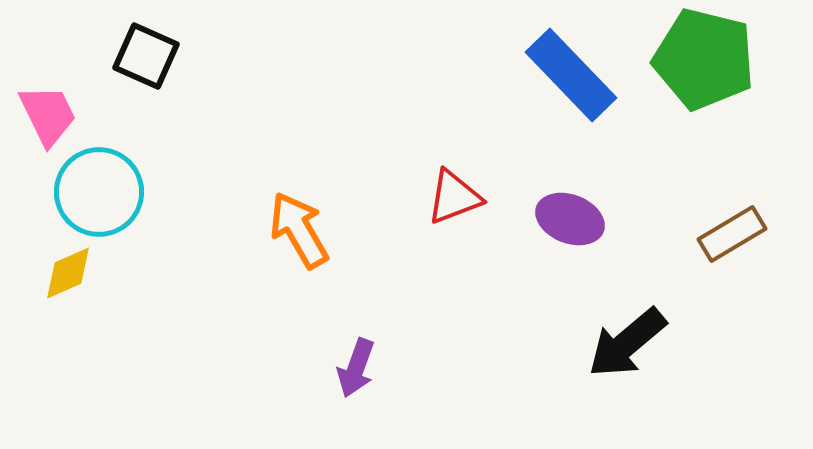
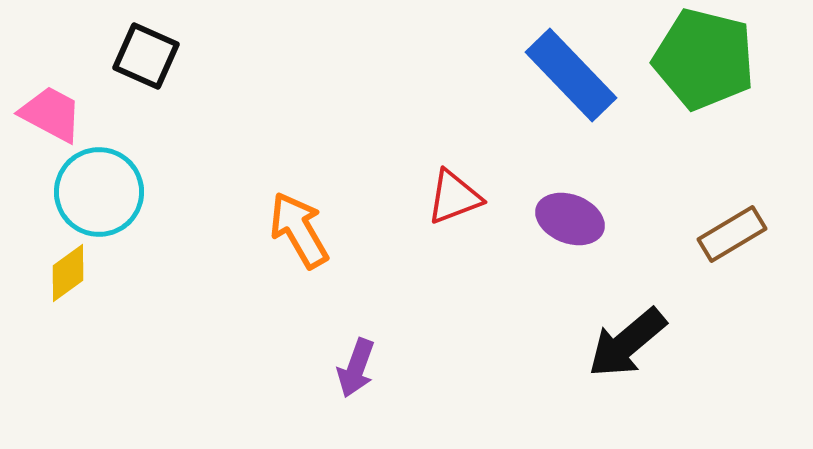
pink trapezoid: moved 3 px right, 1 px up; rotated 36 degrees counterclockwise
yellow diamond: rotated 12 degrees counterclockwise
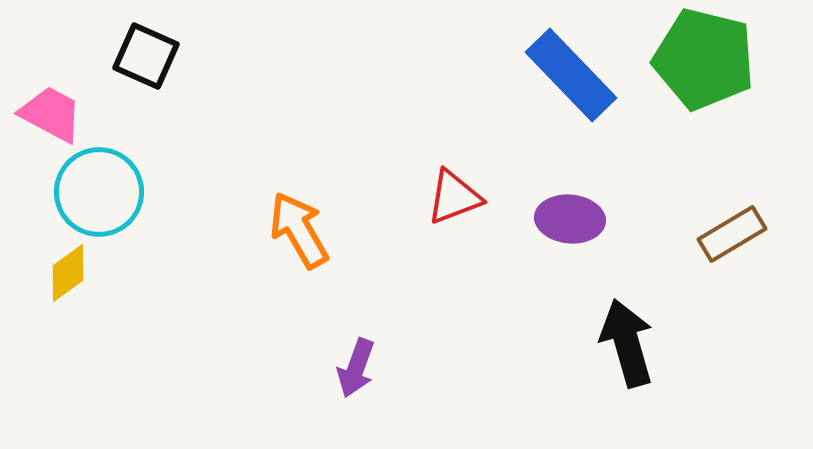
purple ellipse: rotated 16 degrees counterclockwise
black arrow: rotated 114 degrees clockwise
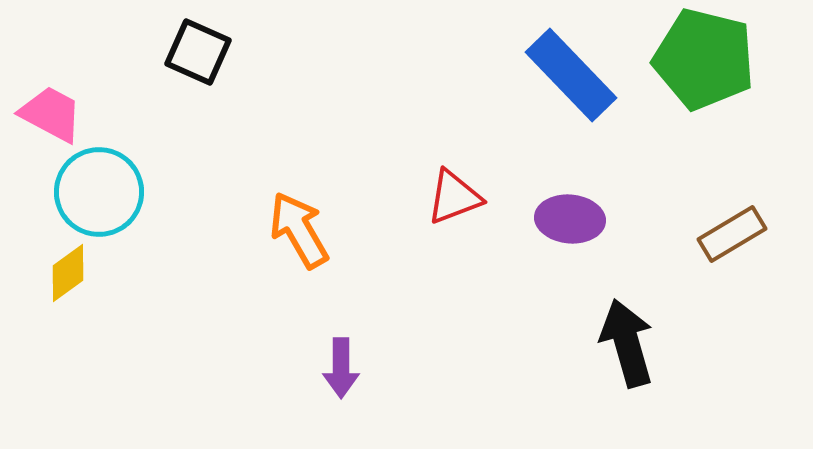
black square: moved 52 px right, 4 px up
purple arrow: moved 15 px left; rotated 20 degrees counterclockwise
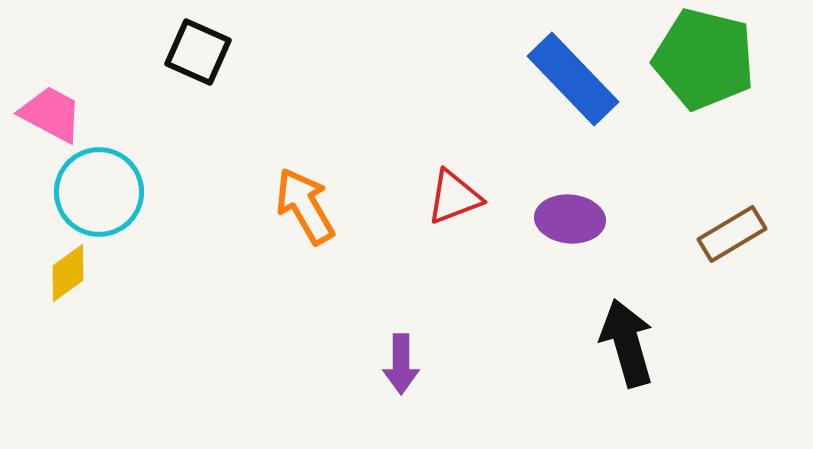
blue rectangle: moved 2 px right, 4 px down
orange arrow: moved 6 px right, 24 px up
purple arrow: moved 60 px right, 4 px up
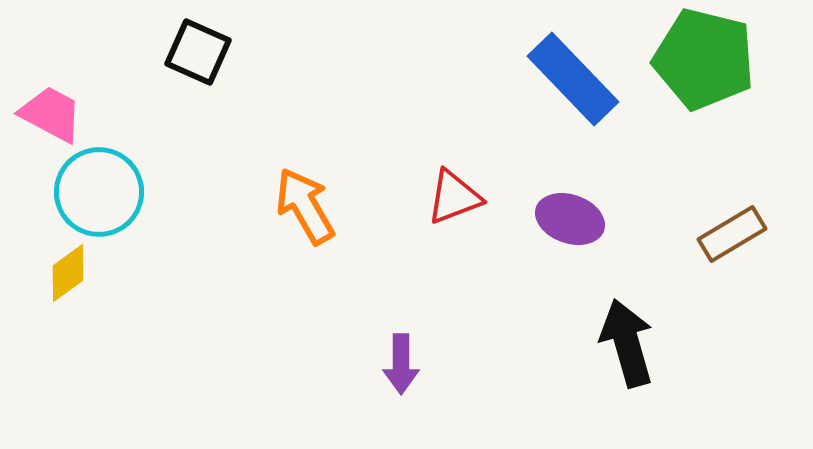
purple ellipse: rotated 14 degrees clockwise
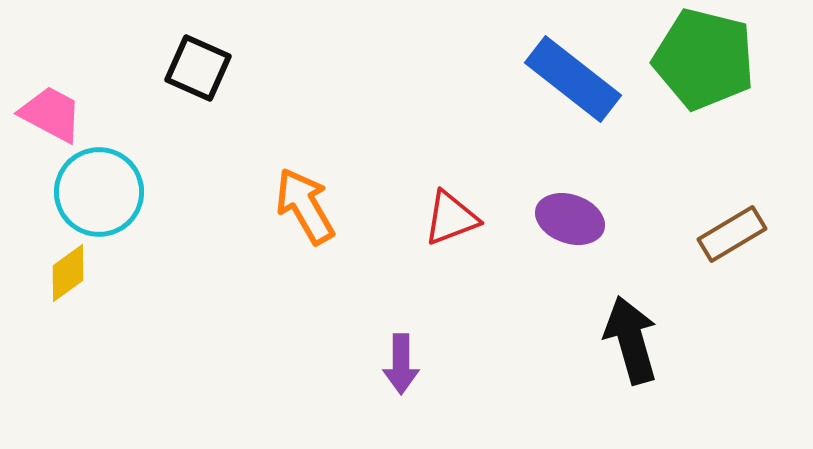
black square: moved 16 px down
blue rectangle: rotated 8 degrees counterclockwise
red triangle: moved 3 px left, 21 px down
black arrow: moved 4 px right, 3 px up
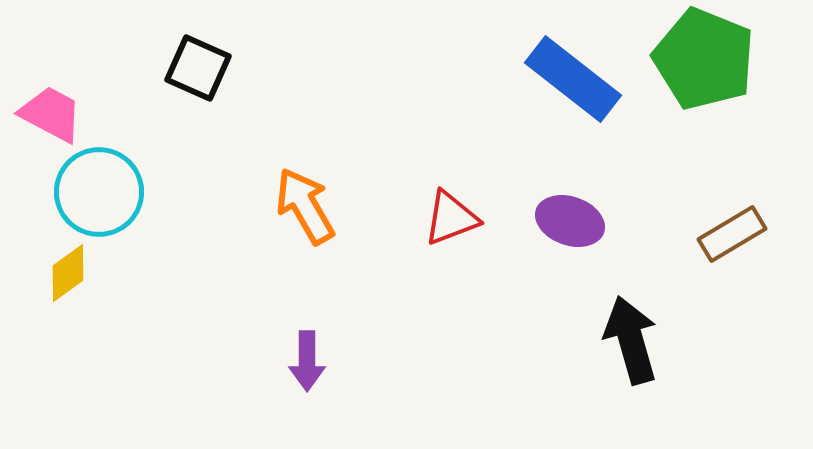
green pentagon: rotated 8 degrees clockwise
purple ellipse: moved 2 px down
purple arrow: moved 94 px left, 3 px up
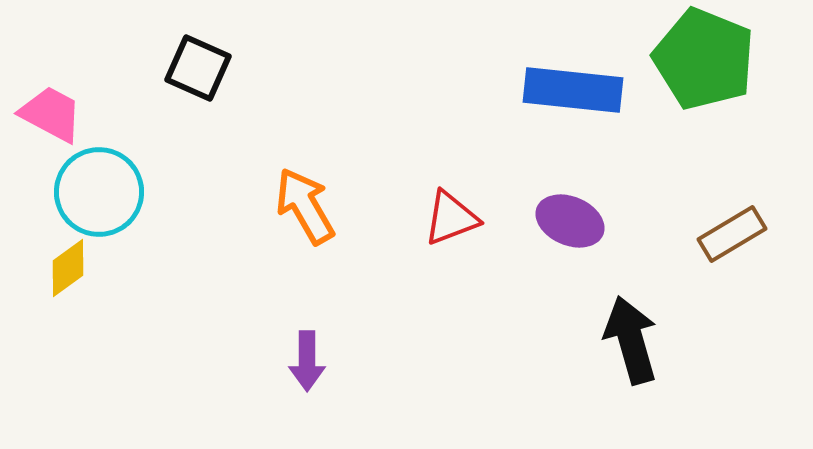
blue rectangle: moved 11 px down; rotated 32 degrees counterclockwise
purple ellipse: rotated 4 degrees clockwise
yellow diamond: moved 5 px up
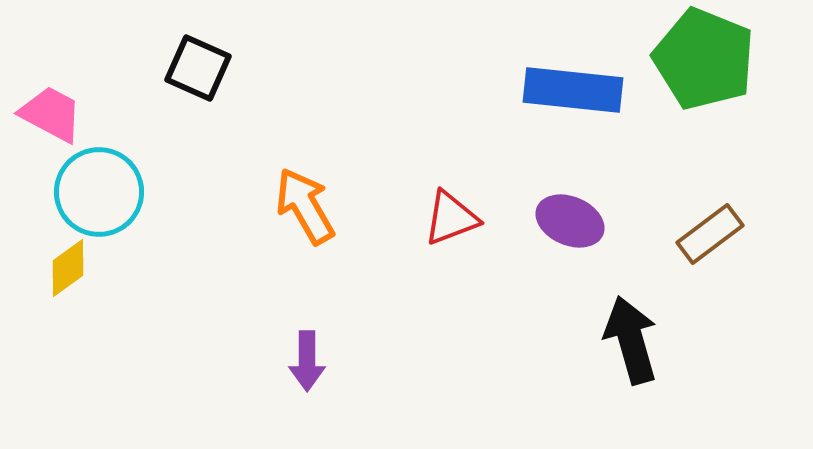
brown rectangle: moved 22 px left; rotated 6 degrees counterclockwise
